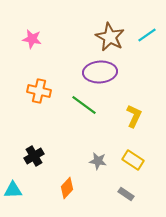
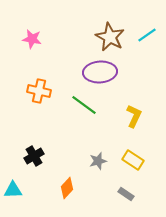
gray star: rotated 24 degrees counterclockwise
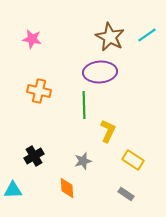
green line: rotated 52 degrees clockwise
yellow L-shape: moved 26 px left, 15 px down
gray star: moved 15 px left
orange diamond: rotated 45 degrees counterclockwise
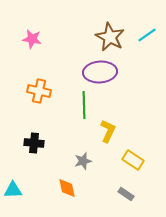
black cross: moved 13 px up; rotated 36 degrees clockwise
orange diamond: rotated 10 degrees counterclockwise
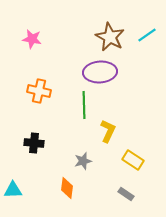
orange diamond: rotated 20 degrees clockwise
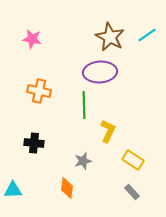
gray rectangle: moved 6 px right, 2 px up; rotated 14 degrees clockwise
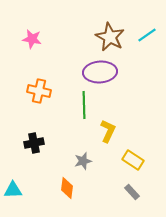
black cross: rotated 18 degrees counterclockwise
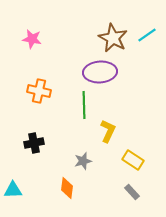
brown star: moved 3 px right, 1 px down
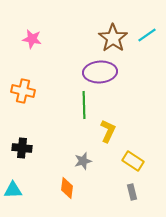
brown star: rotated 8 degrees clockwise
orange cross: moved 16 px left
black cross: moved 12 px left, 5 px down; rotated 18 degrees clockwise
yellow rectangle: moved 1 px down
gray rectangle: rotated 28 degrees clockwise
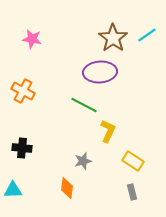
orange cross: rotated 15 degrees clockwise
green line: rotated 60 degrees counterclockwise
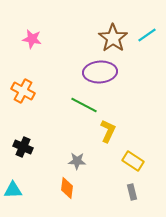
black cross: moved 1 px right, 1 px up; rotated 18 degrees clockwise
gray star: moved 6 px left; rotated 18 degrees clockwise
